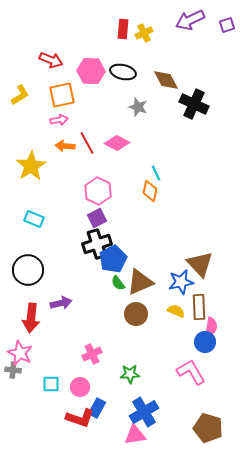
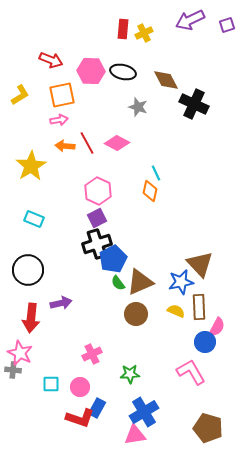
pink semicircle at (211, 327): moved 6 px right; rotated 18 degrees clockwise
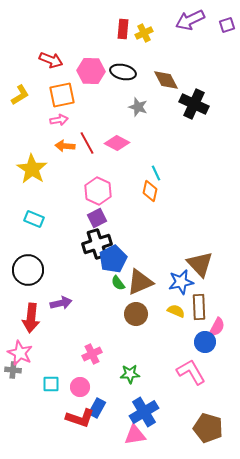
yellow star at (31, 166): moved 1 px right, 3 px down; rotated 8 degrees counterclockwise
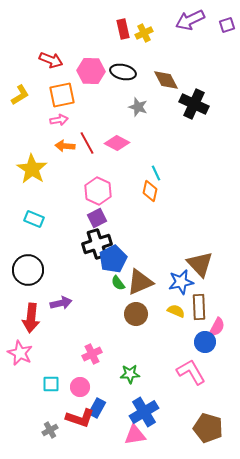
red rectangle at (123, 29): rotated 18 degrees counterclockwise
gray cross at (13, 370): moved 37 px right, 60 px down; rotated 35 degrees counterclockwise
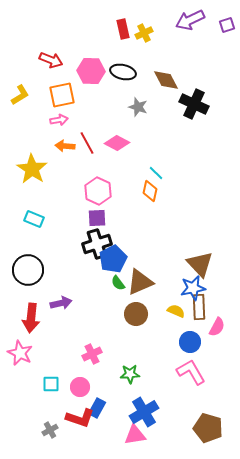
cyan line at (156, 173): rotated 21 degrees counterclockwise
purple square at (97, 218): rotated 24 degrees clockwise
blue star at (181, 282): moved 12 px right, 6 px down
blue circle at (205, 342): moved 15 px left
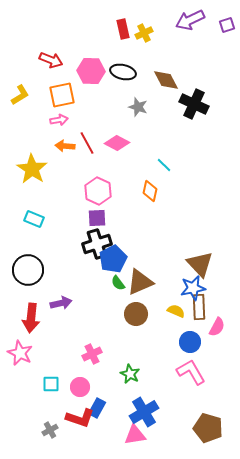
cyan line at (156, 173): moved 8 px right, 8 px up
green star at (130, 374): rotated 30 degrees clockwise
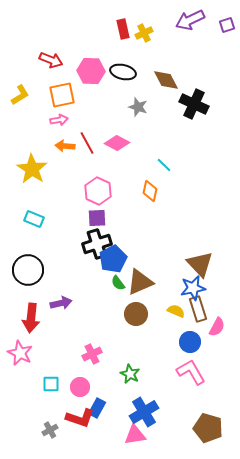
brown rectangle at (199, 307): moved 1 px left, 2 px down; rotated 15 degrees counterclockwise
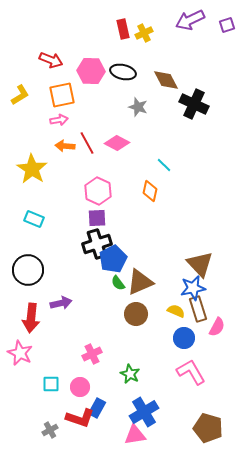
blue circle at (190, 342): moved 6 px left, 4 px up
